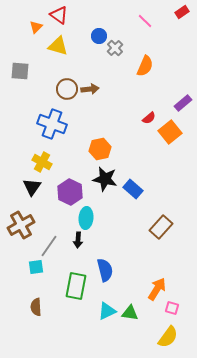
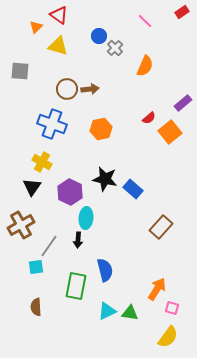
orange hexagon: moved 1 px right, 20 px up
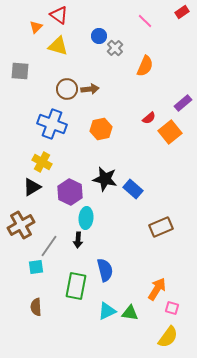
black triangle: rotated 24 degrees clockwise
brown rectangle: rotated 25 degrees clockwise
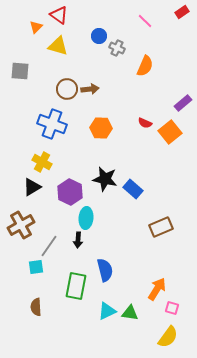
gray cross: moved 2 px right; rotated 21 degrees counterclockwise
red semicircle: moved 4 px left, 5 px down; rotated 64 degrees clockwise
orange hexagon: moved 1 px up; rotated 15 degrees clockwise
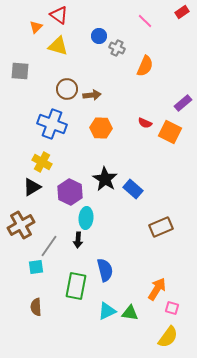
brown arrow: moved 2 px right, 6 px down
orange square: rotated 25 degrees counterclockwise
black star: rotated 20 degrees clockwise
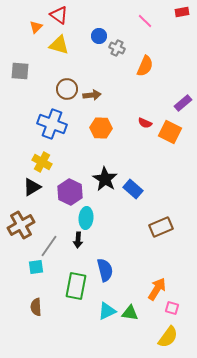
red rectangle: rotated 24 degrees clockwise
yellow triangle: moved 1 px right, 1 px up
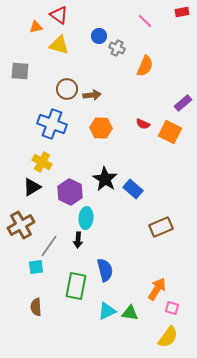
orange triangle: rotated 32 degrees clockwise
red semicircle: moved 2 px left, 1 px down
